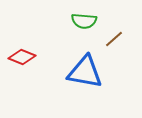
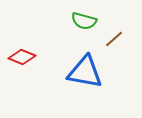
green semicircle: rotated 10 degrees clockwise
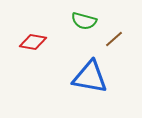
red diamond: moved 11 px right, 15 px up; rotated 12 degrees counterclockwise
blue triangle: moved 5 px right, 5 px down
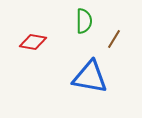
green semicircle: rotated 105 degrees counterclockwise
brown line: rotated 18 degrees counterclockwise
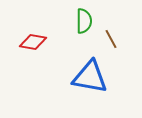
brown line: moved 3 px left; rotated 60 degrees counterclockwise
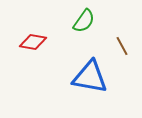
green semicircle: rotated 35 degrees clockwise
brown line: moved 11 px right, 7 px down
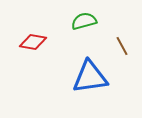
green semicircle: rotated 140 degrees counterclockwise
blue triangle: rotated 18 degrees counterclockwise
